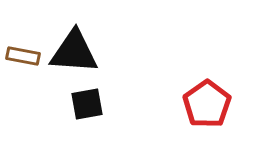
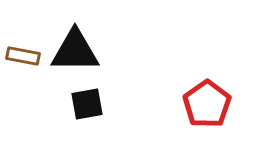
black triangle: moved 1 px right, 1 px up; rotated 4 degrees counterclockwise
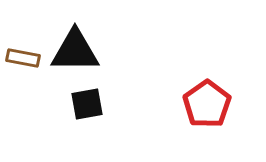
brown rectangle: moved 2 px down
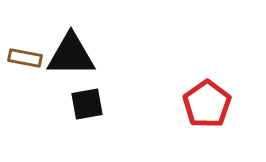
black triangle: moved 4 px left, 4 px down
brown rectangle: moved 2 px right
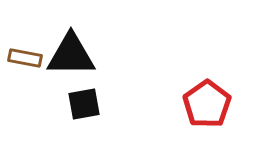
black square: moved 3 px left
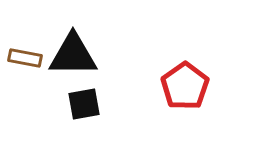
black triangle: moved 2 px right
red pentagon: moved 22 px left, 18 px up
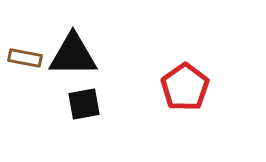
red pentagon: moved 1 px down
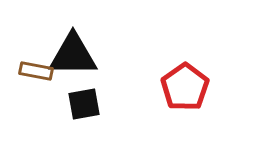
brown rectangle: moved 11 px right, 13 px down
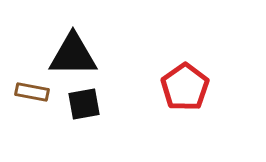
brown rectangle: moved 4 px left, 21 px down
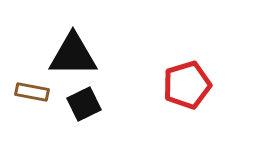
red pentagon: moved 2 px right, 2 px up; rotated 18 degrees clockwise
black square: rotated 16 degrees counterclockwise
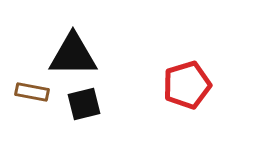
black square: rotated 12 degrees clockwise
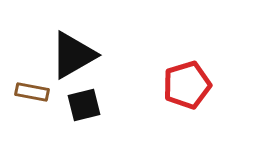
black triangle: rotated 30 degrees counterclockwise
black square: moved 1 px down
